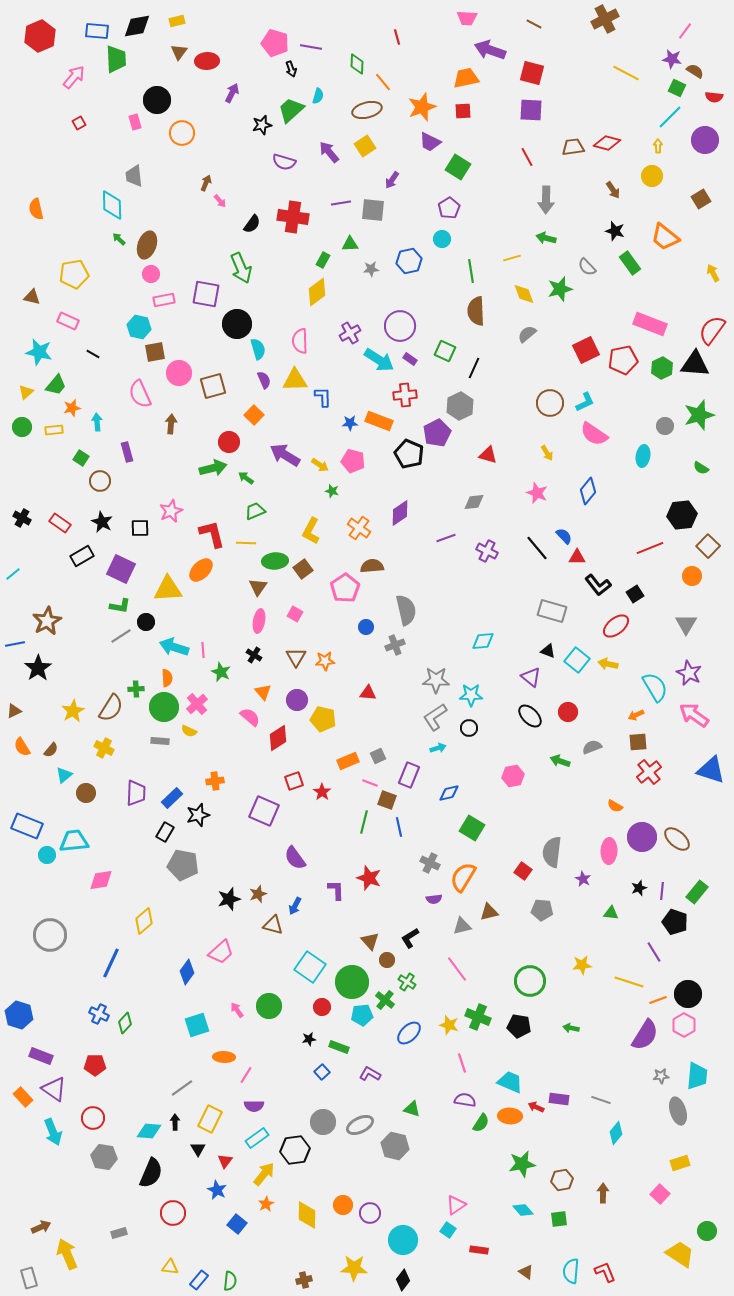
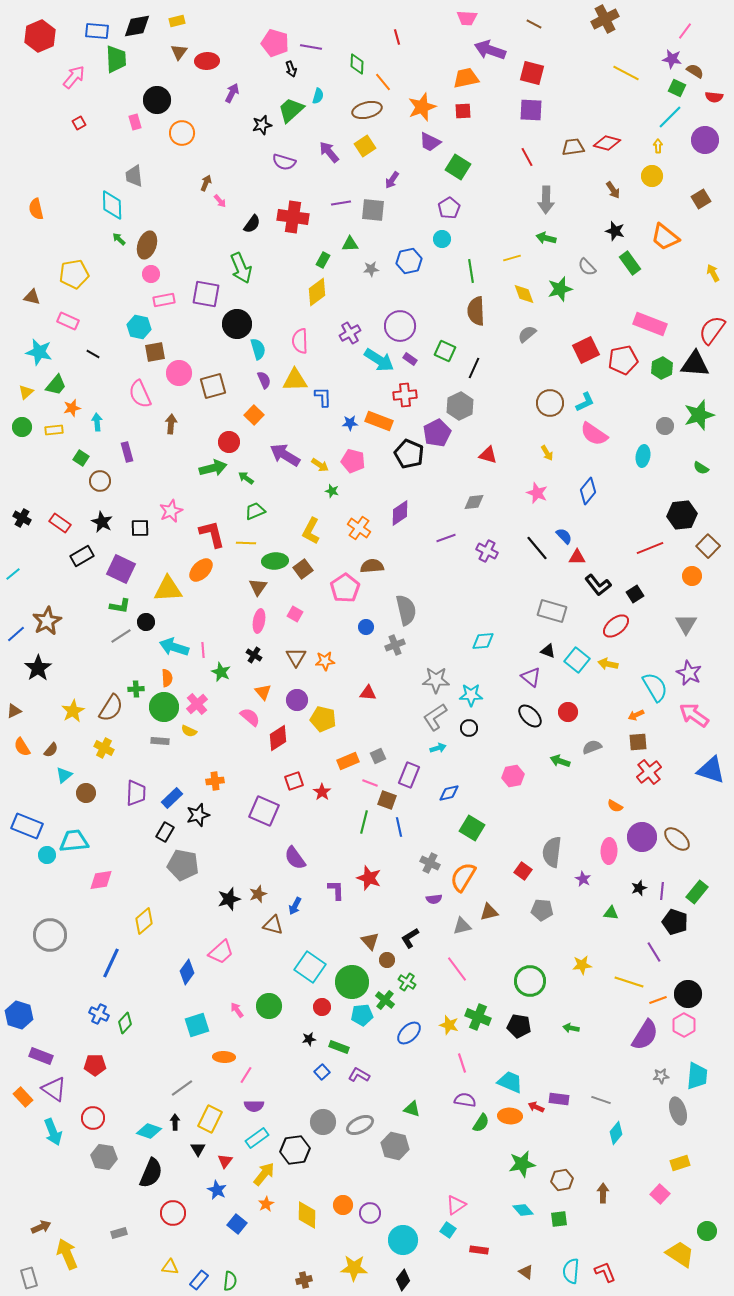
blue line at (15, 644): moved 1 px right, 10 px up; rotated 30 degrees counterclockwise
purple L-shape at (370, 1074): moved 11 px left, 1 px down
cyan diamond at (149, 1131): rotated 15 degrees clockwise
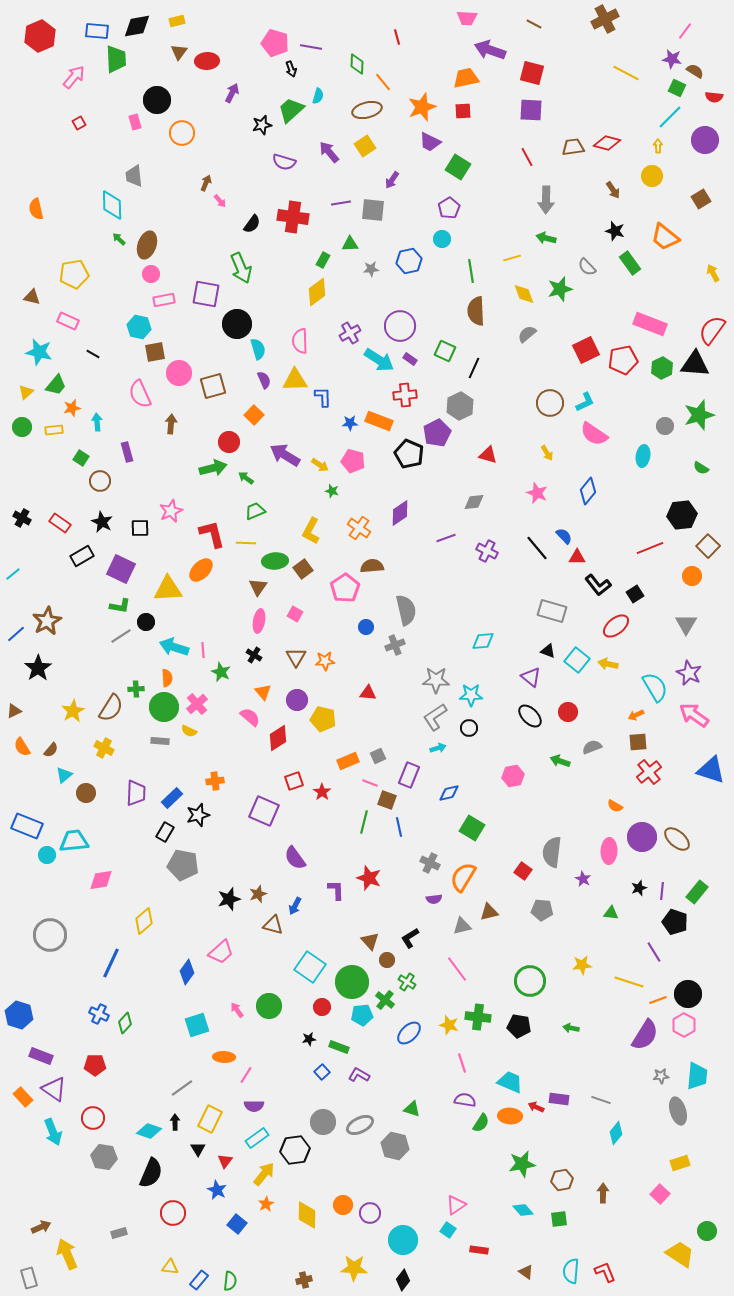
green cross at (478, 1017): rotated 15 degrees counterclockwise
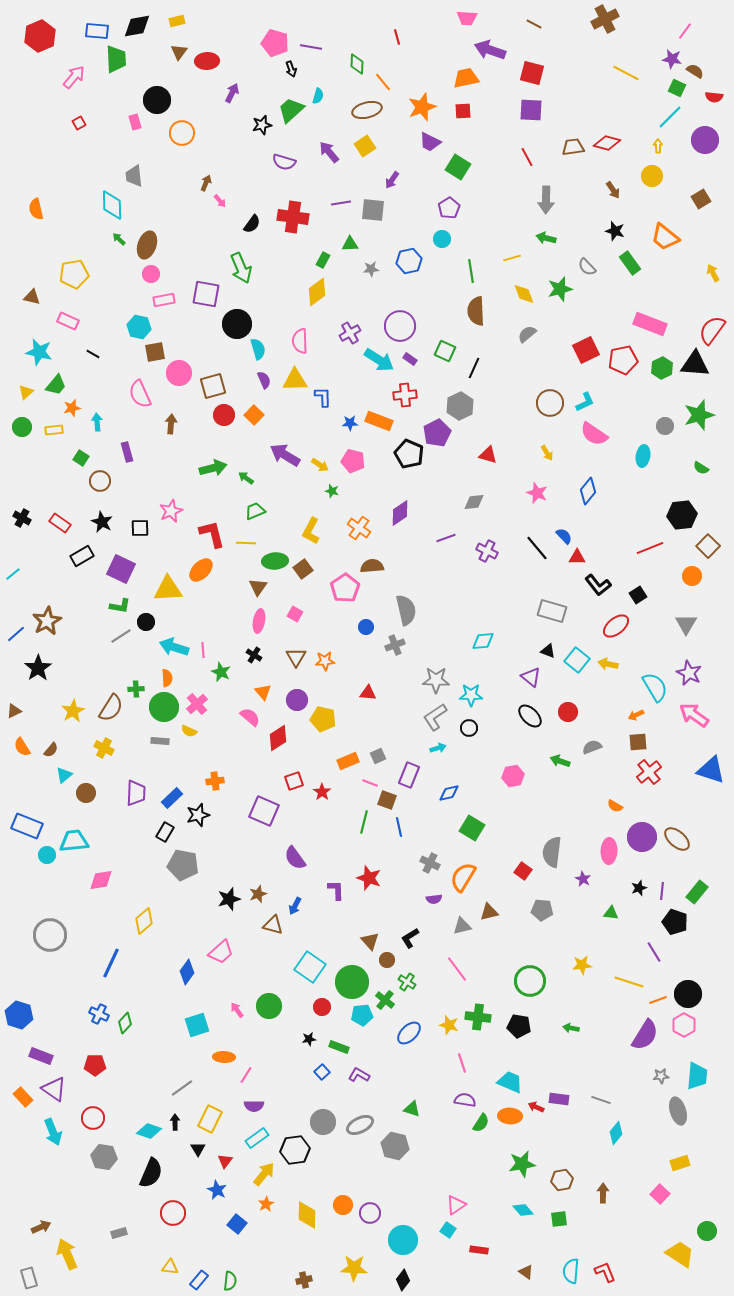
red circle at (229, 442): moved 5 px left, 27 px up
black square at (635, 594): moved 3 px right, 1 px down
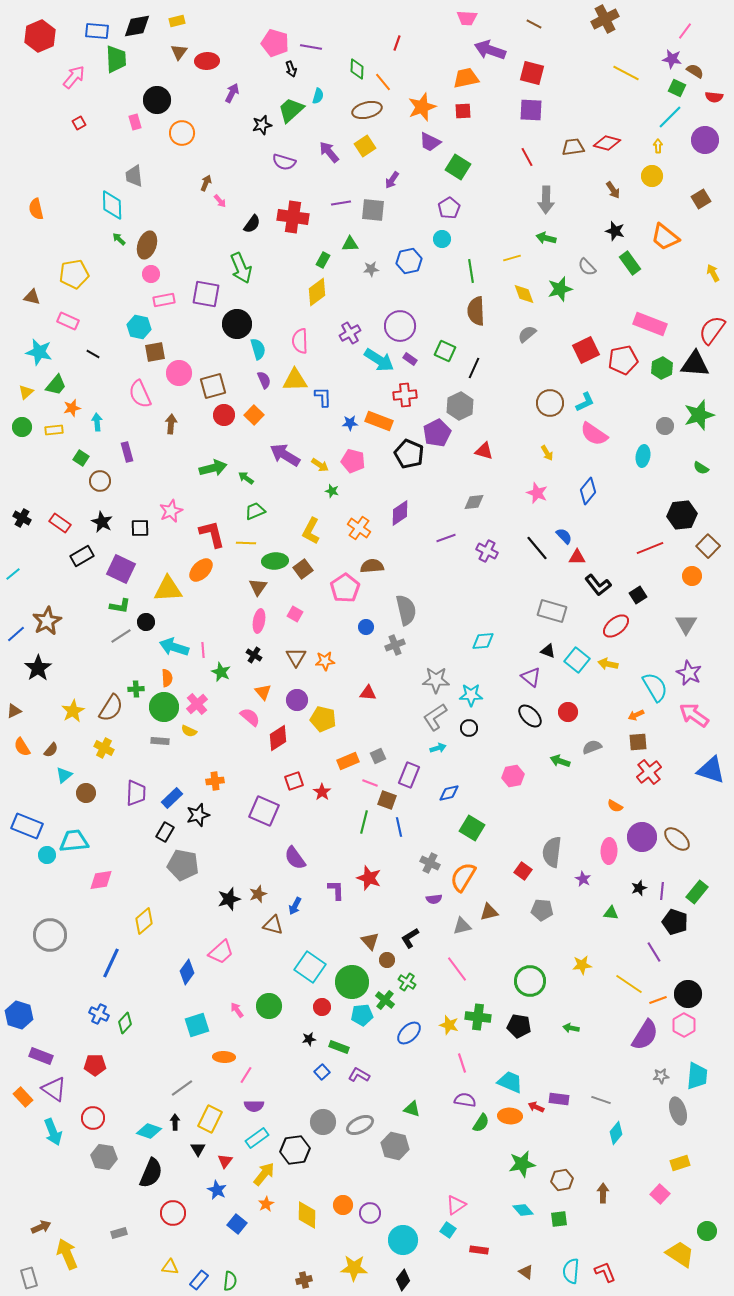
red line at (397, 37): moved 6 px down; rotated 35 degrees clockwise
green diamond at (357, 64): moved 5 px down
red triangle at (488, 455): moved 4 px left, 4 px up
yellow line at (629, 982): moved 2 px down; rotated 16 degrees clockwise
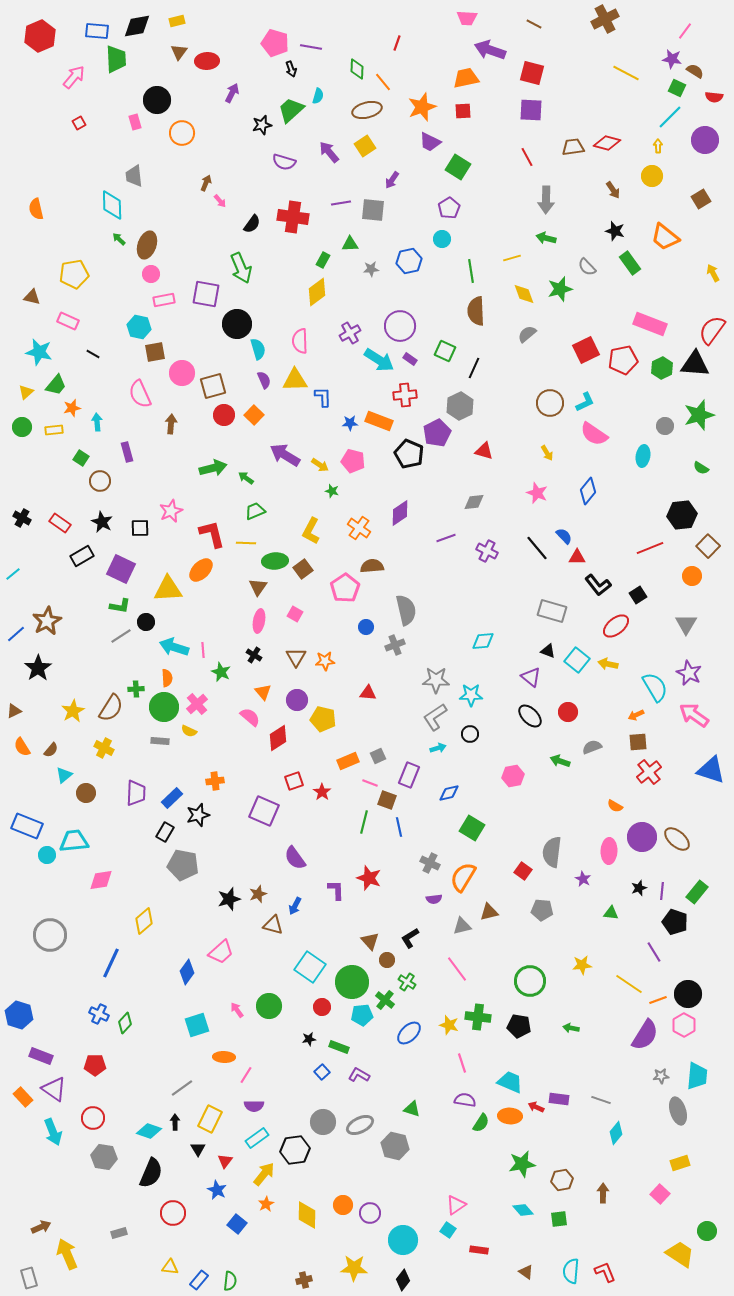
pink circle at (179, 373): moved 3 px right
black circle at (469, 728): moved 1 px right, 6 px down
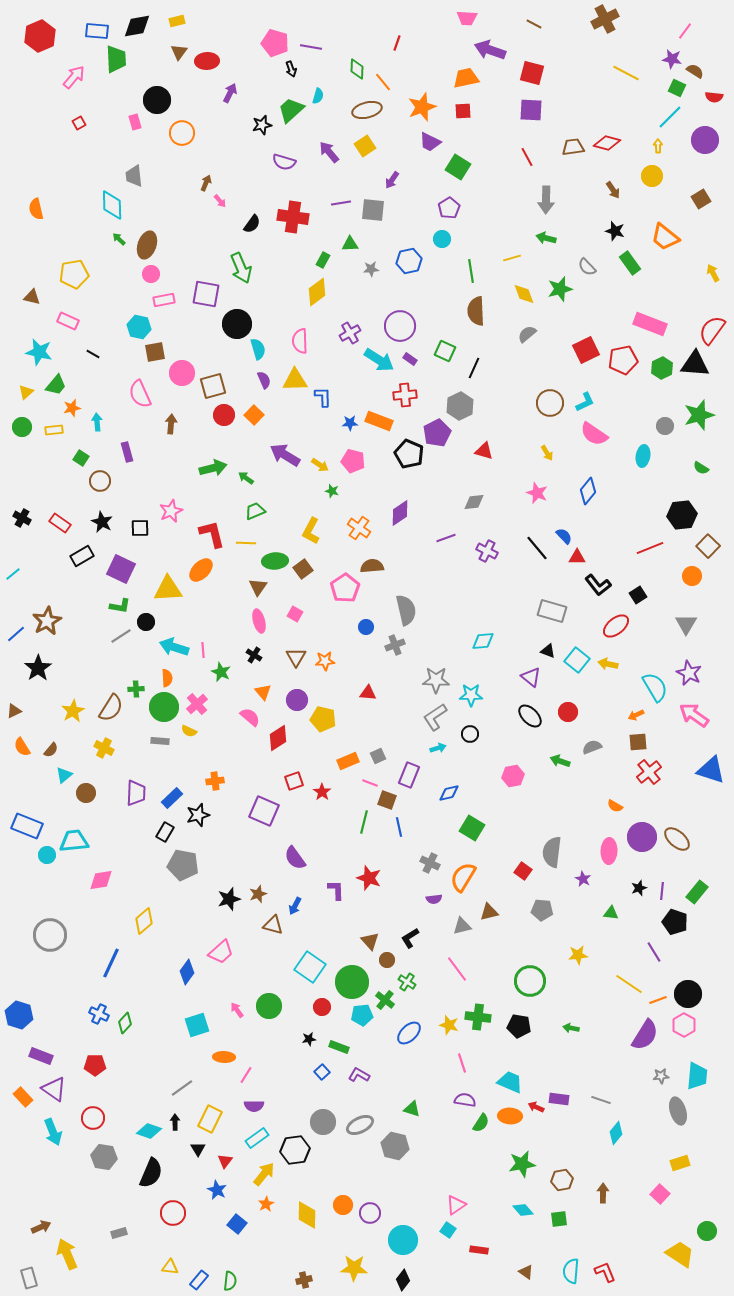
purple arrow at (232, 93): moved 2 px left
pink ellipse at (259, 621): rotated 25 degrees counterclockwise
yellow star at (582, 965): moved 4 px left, 10 px up
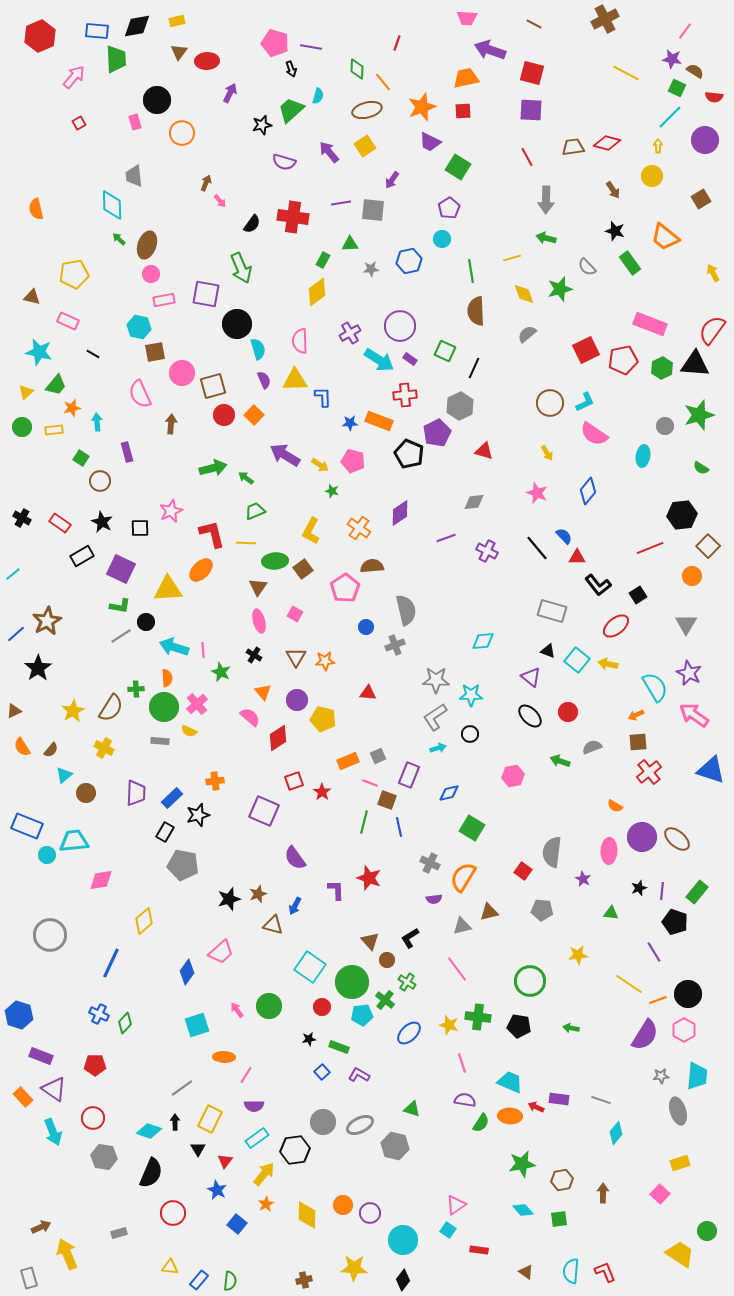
pink hexagon at (684, 1025): moved 5 px down
